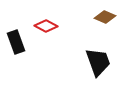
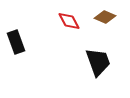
red diamond: moved 23 px right, 5 px up; rotated 35 degrees clockwise
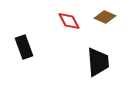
black rectangle: moved 8 px right, 5 px down
black trapezoid: rotated 16 degrees clockwise
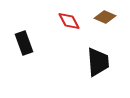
black rectangle: moved 4 px up
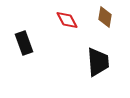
brown diamond: rotated 75 degrees clockwise
red diamond: moved 2 px left, 1 px up
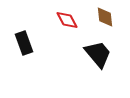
brown diamond: rotated 15 degrees counterclockwise
black trapezoid: moved 8 px up; rotated 36 degrees counterclockwise
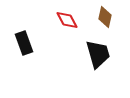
brown diamond: rotated 20 degrees clockwise
black trapezoid: rotated 24 degrees clockwise
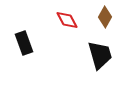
brown diamond: rotated 15 degrees clockwise
black trapezoid: moved 2 px right, 1 px down
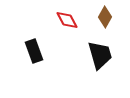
black rectangle: moved 10 px right, 8 px down
